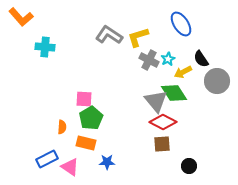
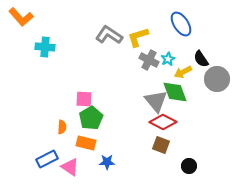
gray circle: moved 2 px up
green diamond: moved 1 px right, 1 px up; rotated 12 degrees clockwise
brown square: moved 1 px left, 1 px down; rotated 24 degrees clockwise
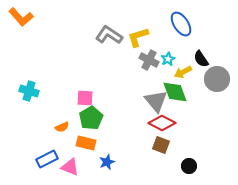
cyan cross: moved 16 px left, 44 px down; rotated 12 degrees clockwise
pink square: moved 1 px right, 1 px up
red diamond: moved 1 px left, 1 px down
orange semicircle: rotated 64 degrees clockwise
blue star: rotated 21 degrees counterclockwise
pink triangle: rotated 12 degrees counterclockwise
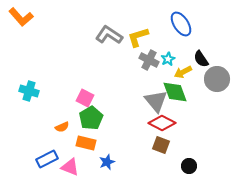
pink square: rotated 24 degrees clockwise
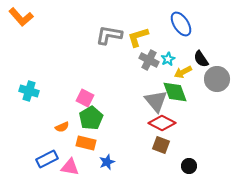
gray L-shape: rotated 24 degrees counterclockwise
pink triangle: rotated 12 degrees counterclockwise
